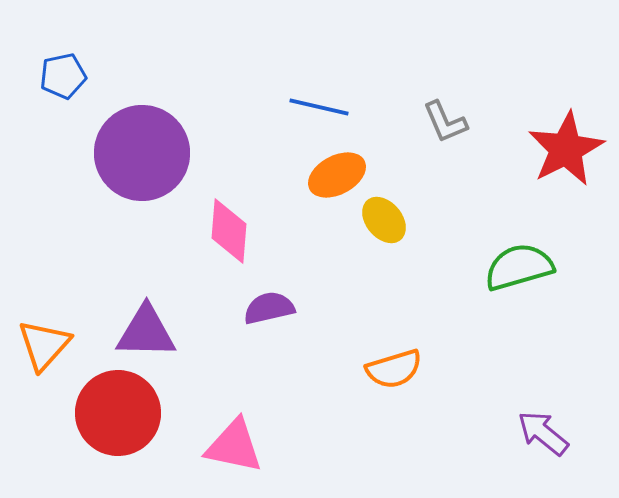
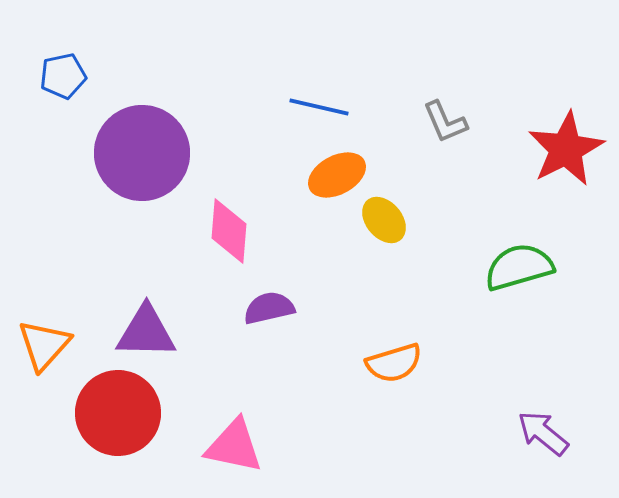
orange semicircle: moved 6 px up
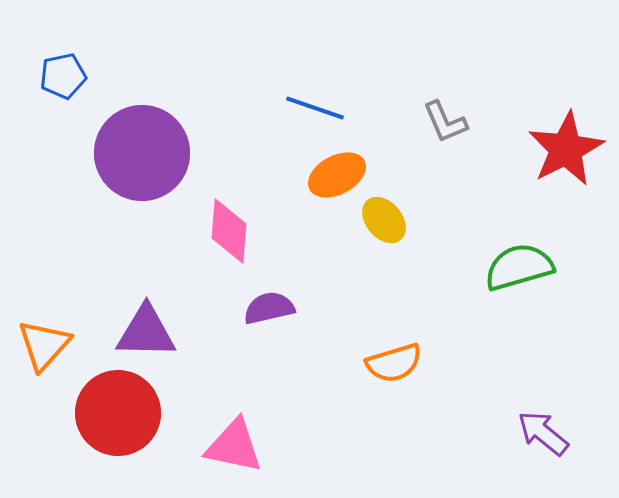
blue line: moved 4 px left, 1 px down; rotated 6 degrees clockwise
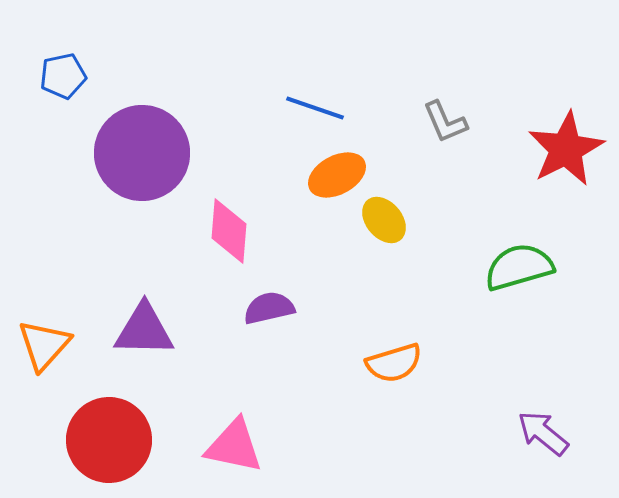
purple triangle: moved 2 px left, 2 px up
red circle: moved 9 px left, 27 px down
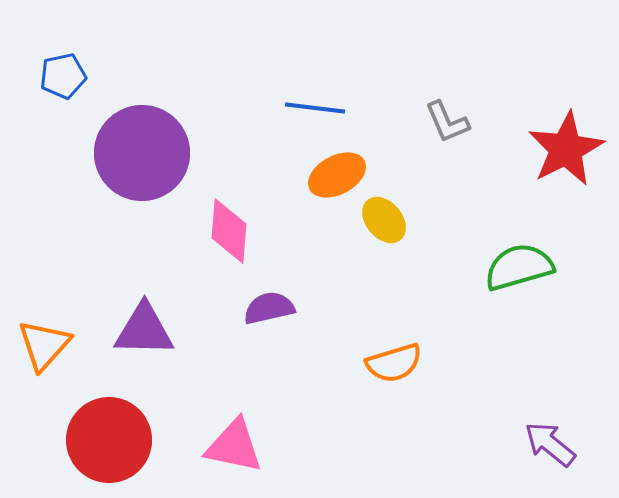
blue line: rotated 12 degrees counterclockwise
gray L-shape: moved 2 px right
purple arrow: moved 7 px right, 11 px down
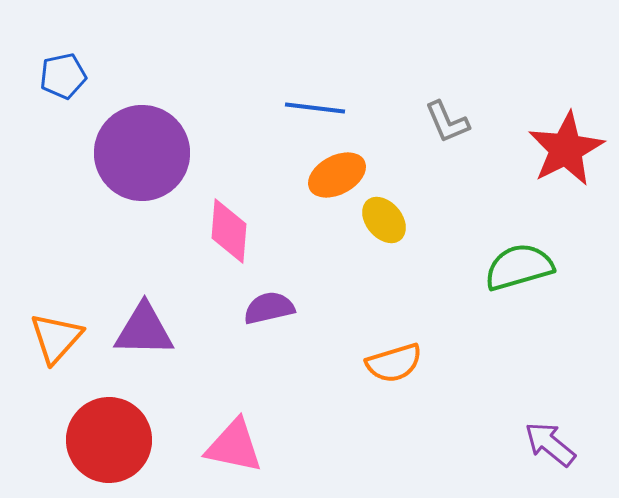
orange triangle: moved 12 px right, 7 px up
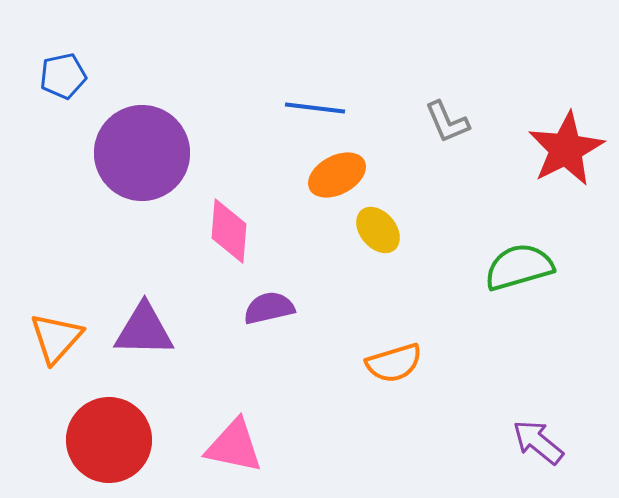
yellow ellipse: moved 6 px left, 10 px down
purple arrow: moved 12 px left, 2 px up
